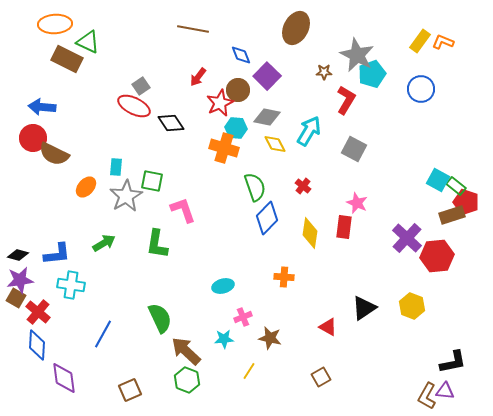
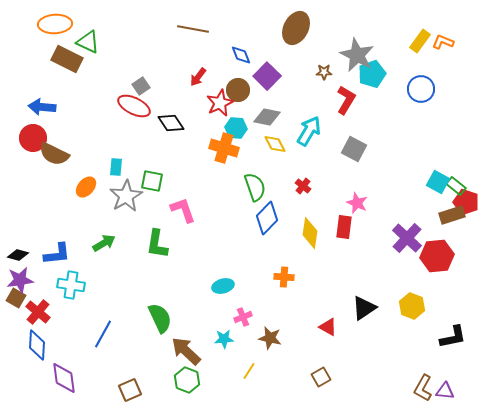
cyan square at (438, 180): moved 2 px down
black L-shape at (453, 362): moved 25 px up
brown L-shape at (427, 396): moved 4 px left, 8 px up
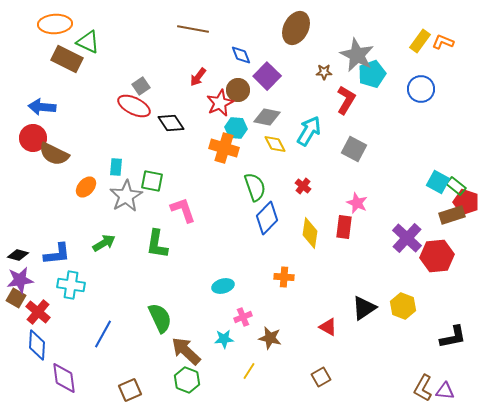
yellow hexagon at (412, 306): moved 9 px left
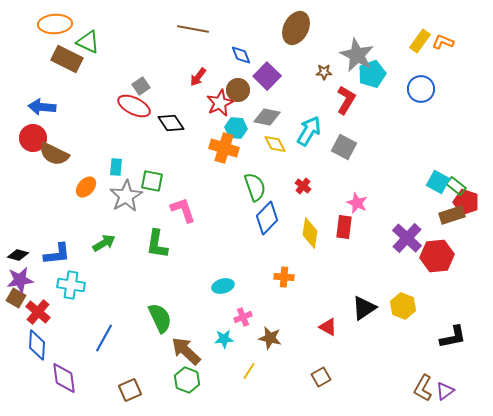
gray square at (354, 149): moved 10 px left, 2 px up
blue line at (103, 334): moved 1 px right, 4 px down
purple triangle at (445, 391): rotated 42 degrees counterclockwise
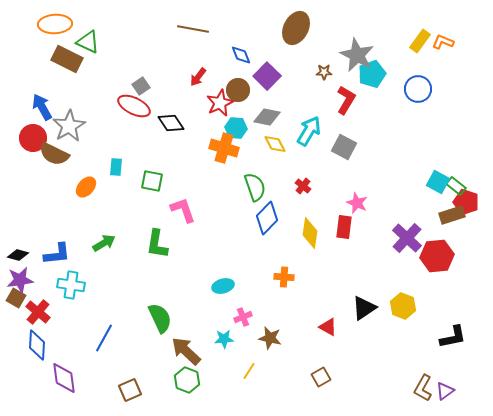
blue circle at (421, 89): moved 3 px left
blue arrow at (42, 107): rotated 56 degrees clockwise
gray star at (126, 196): moved 57 px left, 70 px up
